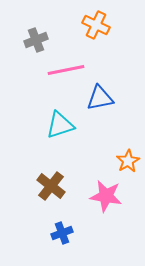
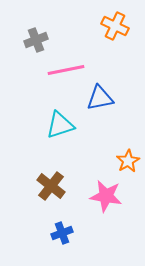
orange cross: moved 19 px right, 1 px down
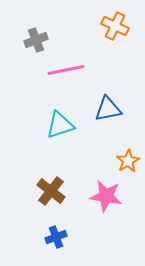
blue triangle: moved 8 px right, 11 px down
brown cross: moved 5 px down
blue cross: moved 6 px left, 4 px down
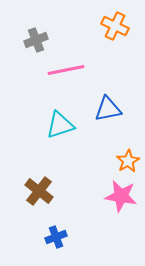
brown cross: moved 12 px left
pink star: moved 15 px right
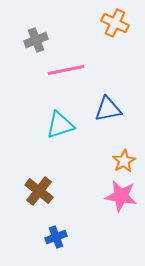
orange cross: moved 3 px up
orange star: moved 4 px left
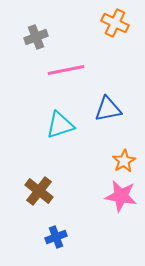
gray cross: moved 3 px up
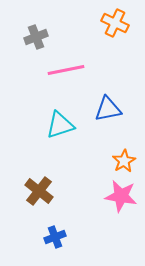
blue cross: moved 1 px left
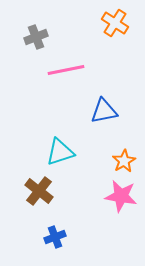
orange cross: rotated 8 degrees clockwise
blue triangle: moved 4 px left, 2 px down
cyan triangle: moved 27 px down
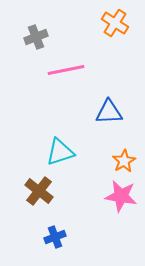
blue triangle: moved 5 px right, 1 px down; rotated 8 degrees clockwise
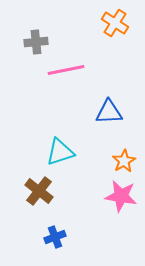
gray cross: moved 5 px down; rotated 15 degrees clockwise
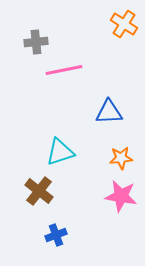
orange cross: moved 9 px right, 1 px down
pink line: moved 2 px left
orange star: moved 3 px left, 3 px up; rotated 25 degrees clockwise
blue cross: moved 1 px right, 2 px up
